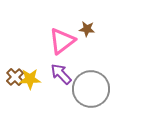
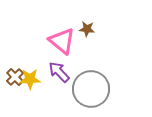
pink triangle: rotated 44 degrees counterclockwise
purple arrow: moved 2 px left, 2 px up
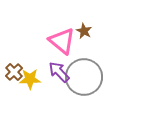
brown star: moved 3 px left, 2 px down; rotated 21 degrees clockwise
brown cross: moved 1 px left, 5 px up
gray circle: moved 7 px left, 12 px up
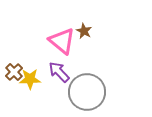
gray circle: moved 3 px right, 15 px down
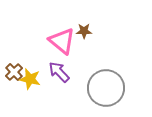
brown star: rotated 28 degrees counterclockwise
yellow star: rotated 15 degrees clockwise
gray circle: moved 19 px right, 4 px up
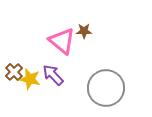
purple arrow: moved 6 px left, 3 px down
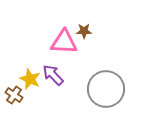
pink triangle: moved 2 px right, 1 px down; rotated 36 degrees counterclockwise
brown cross: moved 23 px down; rotated 12 degrees counterclockwise
yellow star: rotated 10 degrees clockwise
gray circle: moved 1 px down
